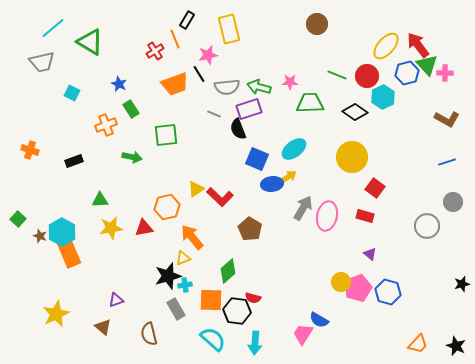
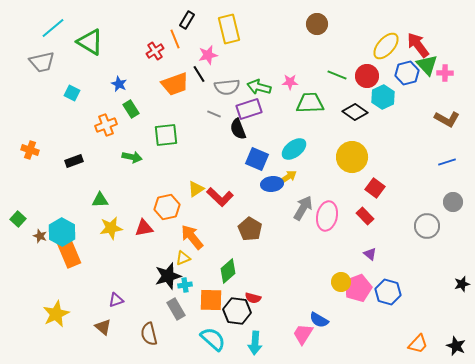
red rectangle at (365, 216): rotated 30 degrees clockwise
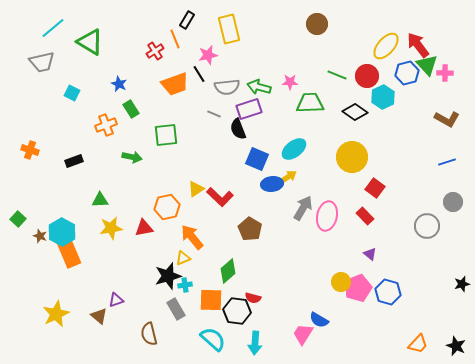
brown triangle at (103, 327): moved 4 px left, 11 px up
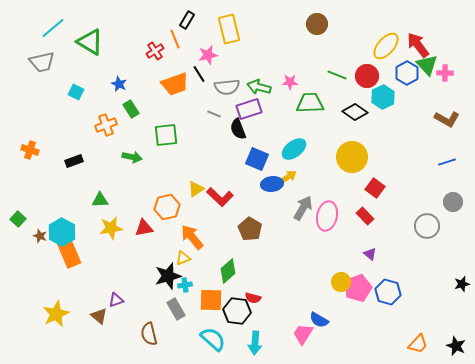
blue hexagon at (407, 73): rotated 15 degrees counterclockwise
cyan square at (72, 93): moved 4 px right, 1 px up
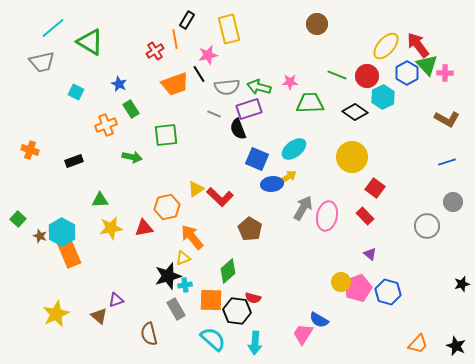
orange line at (175, 39): rotated 12 degrees clockwise
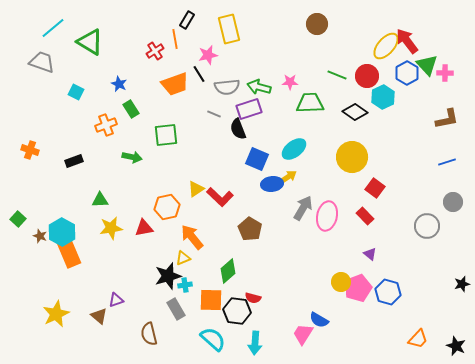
red arrow at (418, 45): moved 11 px left, 4 px up
gray trapezoid at (42, 62): rotated 148 degrees counterclockwise
brown L-shape at (447, 119): rotated 40 degrees counterclockwise
orange trapezoid at (418, 344): moved 5 px up
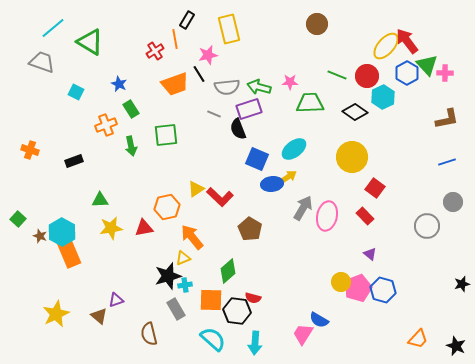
green arrow at (132, 157): moved 1 px left, 11 px up; rotated 66 degrees clockwise
blue hexagon at (388, 292): moved 5 px left, 2 px up
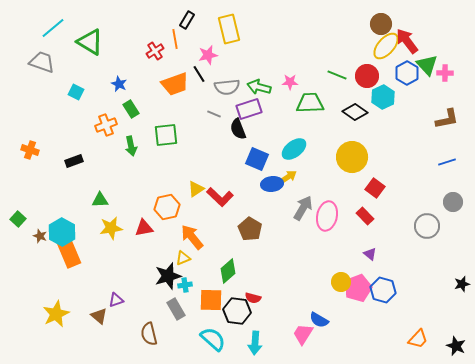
brown circle at (317, 24): moved 64 px right
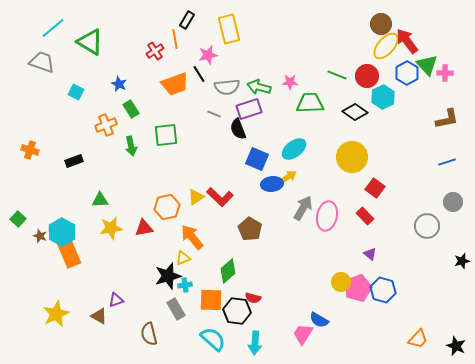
yellow triangle at (196, 189): moved 8 px down
black star at (462, 284): moved 23 px up
brown triangle at (99, 316): rotated 12 degrees counterclockwise
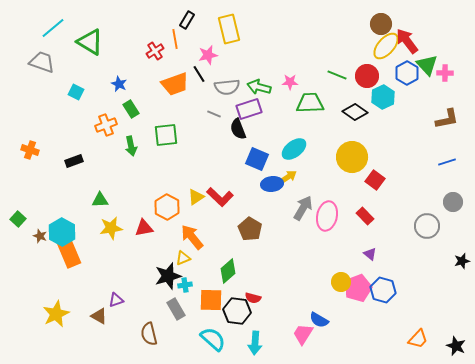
red square at (375, 188): moved 8 px up
orange hexagon at (167, 207): rotated 20 degrees counterclockwise
